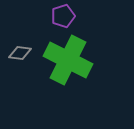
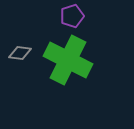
purple pentagon: moved 9 px right
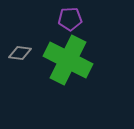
purple pentagon: moved 2 px left, 3 px down; rotated 15 degrees clockwise
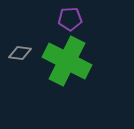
green cross: moved 1 px left, 1 px down
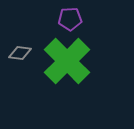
green cross: rotated 18 degrees clockwise
